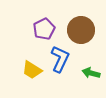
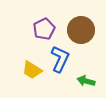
green arrow: moved 5 px left, 8 px down
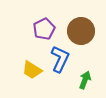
brown circle: moved 1 px down
green arrow: moved 1 px left, 1 px up; rotated 96 degrees clockwise
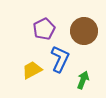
brown circle: moved 3 px right
yellow trapezoid: rotated 120 degrees clockwise
green arrow: moved 2 px left
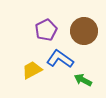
purple pentagon: moved 2 px right, 1 px down
blue L-shape: rotated 80 degrees counterclockwise
green arrow: rotated 84 degrees counterclockwise
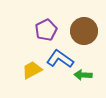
green arrow: moved 5 px up; rotated 24 degrees counterclockwise
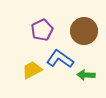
purple pentagon: moved 4 px left
green arrow: moved 3 px right
